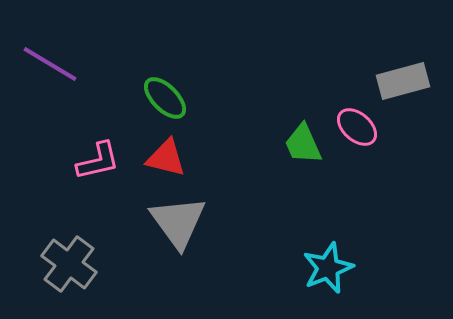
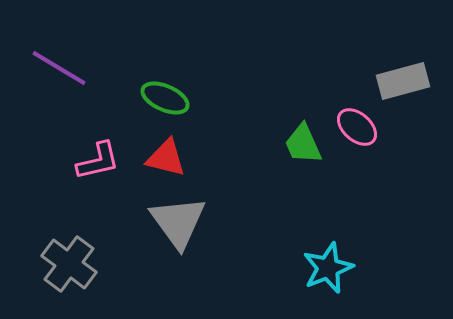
purple line: moved 9 px right, 4 px down
green ellipse: rotated 21 degrees counterclockwise
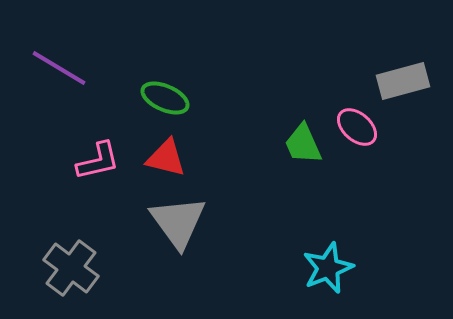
gray cross: moved 2 px right, 4 px down
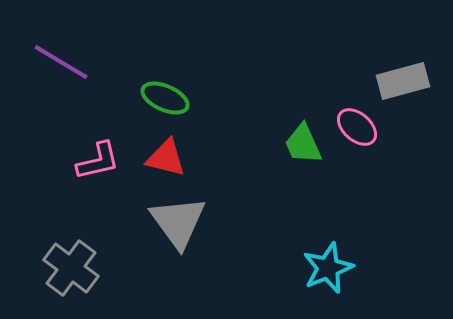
purple line: moved 2 px right, 6 px up
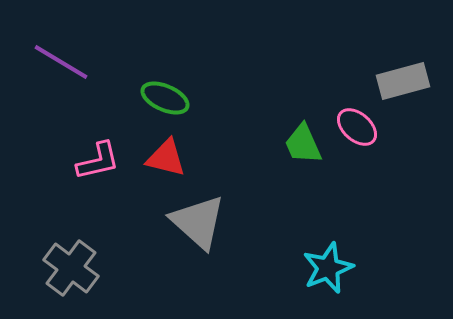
gray triangle: moved 20 px right; rotated 12 degrees counterclockwise
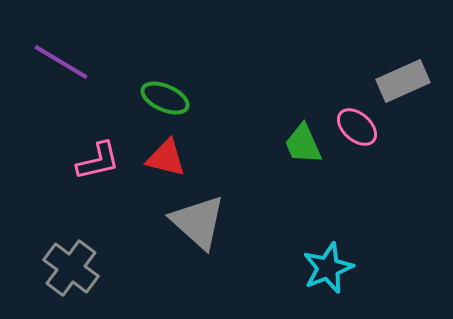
gray rectangle: rotated 9 degrees counterclockwise
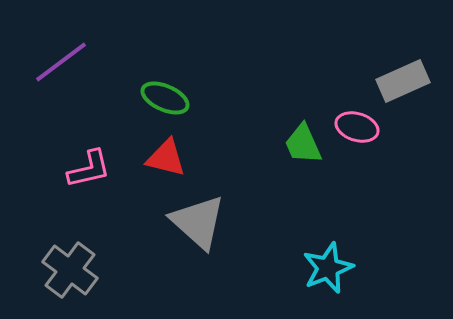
purple line: rotated 68 degrees counterclockwise
pink ellipse: rotated 24 degrees counterclockwise
pink L-shape: moved 9 px left, 8 px down
gray cross: moved 1 px left, 2 px down
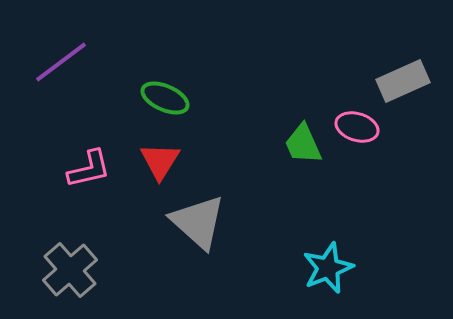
red triangle: moved 6 px left, 3 px down; rotated 48 degrees clockwise
gray cross: rotated 12 degrees clockwise
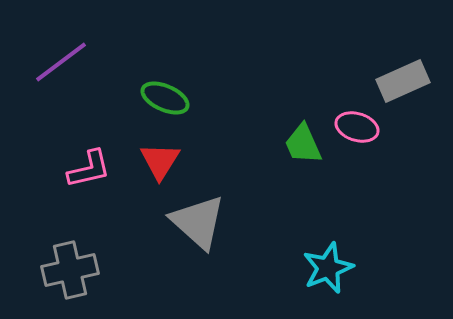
gray cross: rotated 28 degrees clockwise
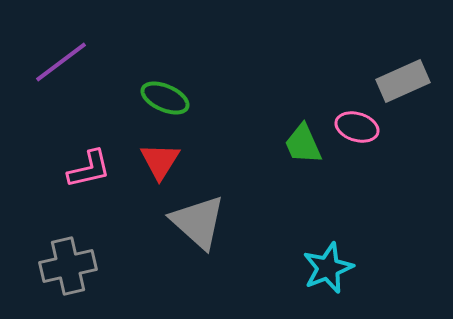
gray cross: moved 2 px left, 4 px up
